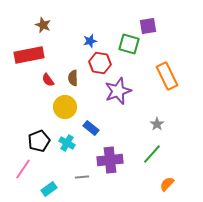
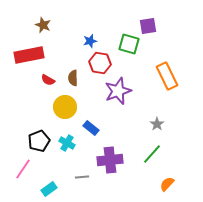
red semicircle: rotated 24 degrees counterclockwise
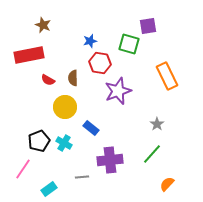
cyan cross: moved 3 px left
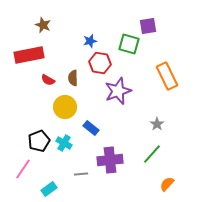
gray line: moved 1 px left, 3 px up
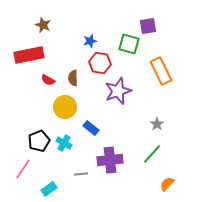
orange rectangle: moved 6 px left, 5 px up
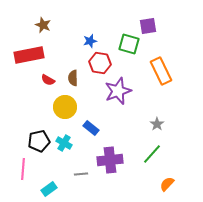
black pentagon: rotated 10 degrees clockwise
pink line: rotated 30 degrees counterclockwise
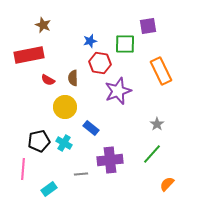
green square: moved 4 px left; rotated 15 degrees counterclockwise
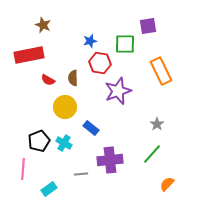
black pentagon: rotated 10 degrees counterclockwise
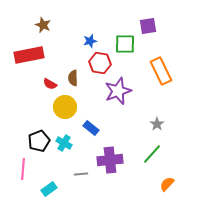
red semicircle: moved 2 px right, 4 px down
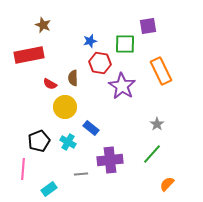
purple star: moved 4 px right, 5 px up; rotated 20 degrees counterclockwise
cyan cross: moved 4 px right, 1 px up
